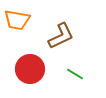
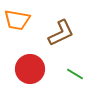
brown L-shape: moved 3 px up
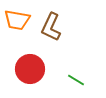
brown L-shape: moved 10 px left, 6 px up; rotated 140 degrees clockwise
green line: moved 1 px right, 6 px down
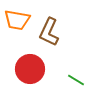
brown L-shape: moved 2 px left, 5 px down
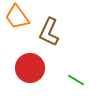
orange trapezoid: moved 3 px up; rotated 44 degrees clockwise
red circle: moved 1 px up
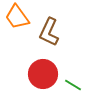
red circle: moved 13 px right, 6 px down
green line: moved 3 px left, 5 px down
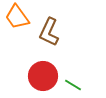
red circle: moved 2 px down
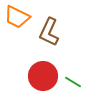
orange trapezoid: rotated 28 degrees counterclockwise
green line: moved 3 px up
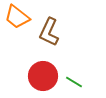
orange trapezoid: rotated 12 degrees clockwise
green line: moved 1 px right
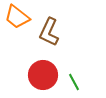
red circle: moved 1 px up
green line: rotated 30 degrees clockwise
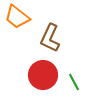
brown L-shape: moved 1 px right, 6 px down
